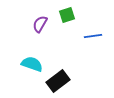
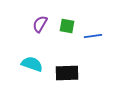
green square: moved 11 px down; rotated 28 degrees clockwise
black rectangle: moved 9 px right, 8 px up; rotated 35 degrees clockwise
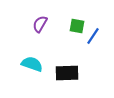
green square: moved 10 px right
blue line: rotated 48 degrees counterclockwise
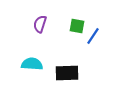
purple semicircle: rotated 12 degrees counterclockwise
cyan semicircle: rotated 15 degrees counterclockwise
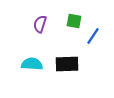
green square: moved 3 px left, 5 px up
black rectangle: moved 9 px up
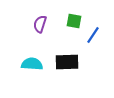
blue line: moved 1 px up
black rectangle: moved 2 px up
